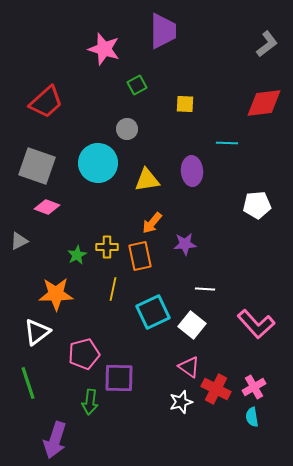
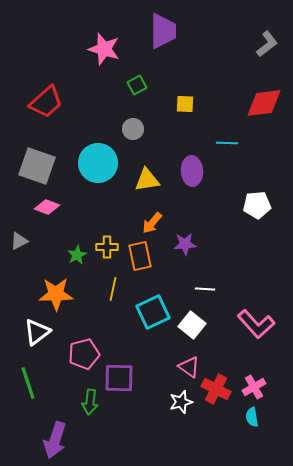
gray circle: moved 6 px right
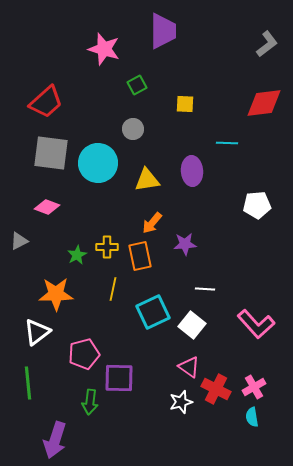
gray square: moved 14 px right, 13 px up; rotated 12 degrees counterclockwise
green line: rotated 12 degrees clockwise
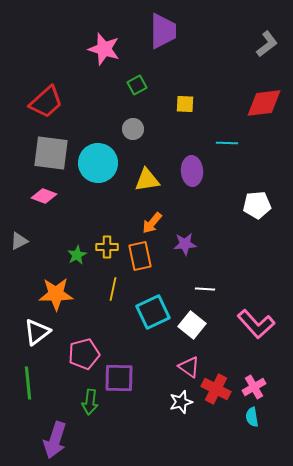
pink diamond: moved 3 px left, 11 px up
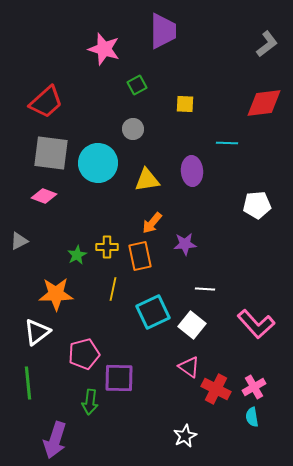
white star: moved 4 px right, 34 px down; rotated 10 degrees counterclockwise
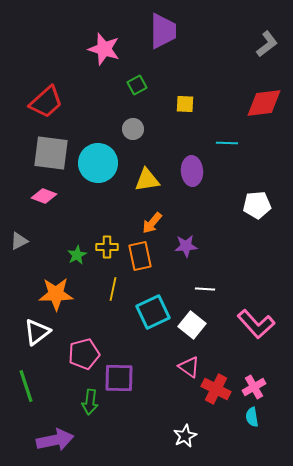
purple star: moved 1 px right, 2 px down
green line: moved 2 px left, 3 px down; rotated 12 degrees counterclockwise
purple arrow: rotated 120 degrees counterclockwise
